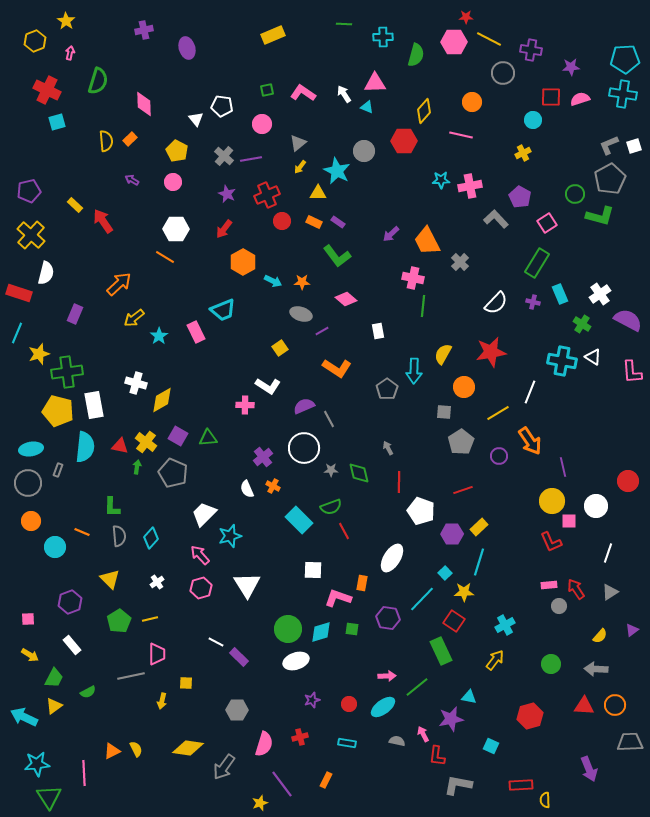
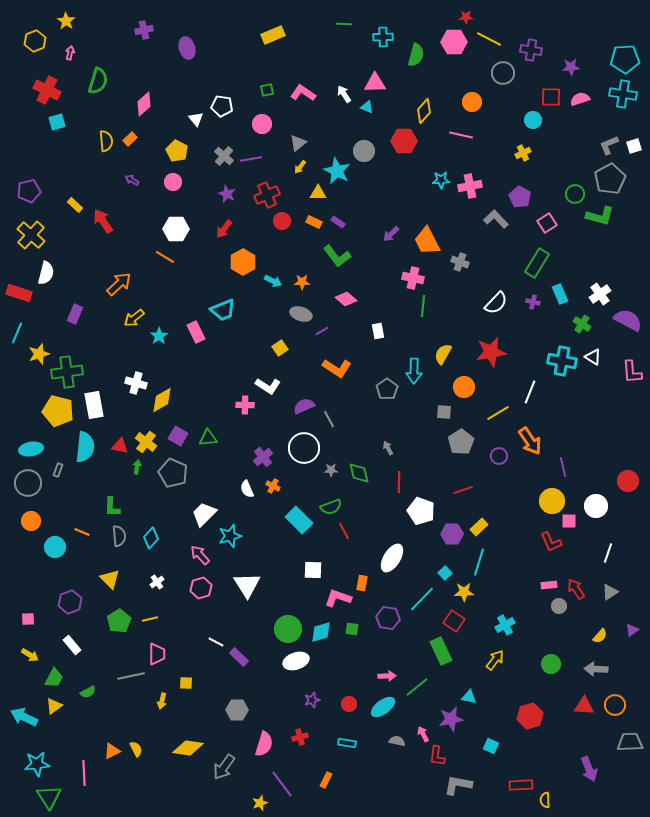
pink diamond at (144, 104): rotated 50 degrees clockwise
gray cross at (460, 262): rotated 24 degrees counterclockwise
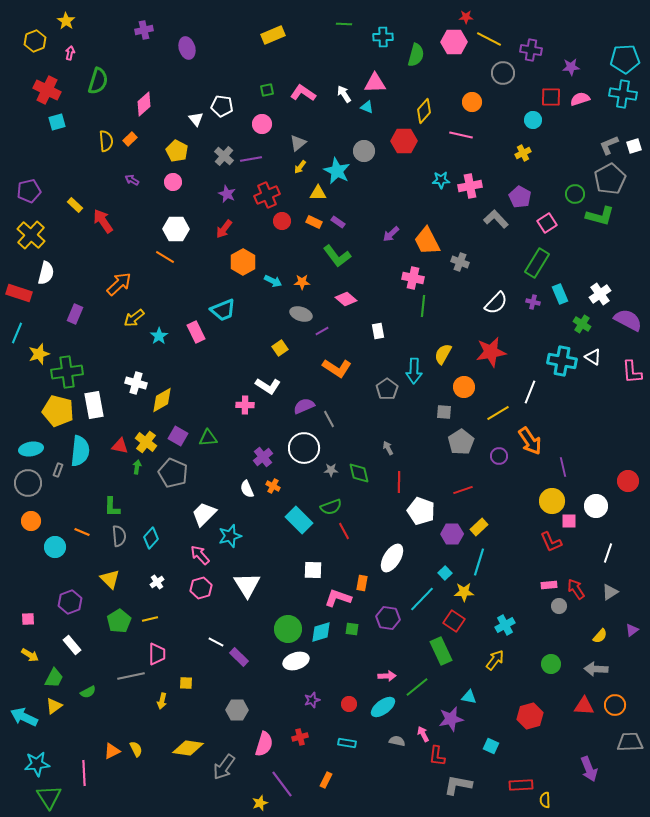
cyan semicircle at (85, 447): moved 5 px left, 4 px down
